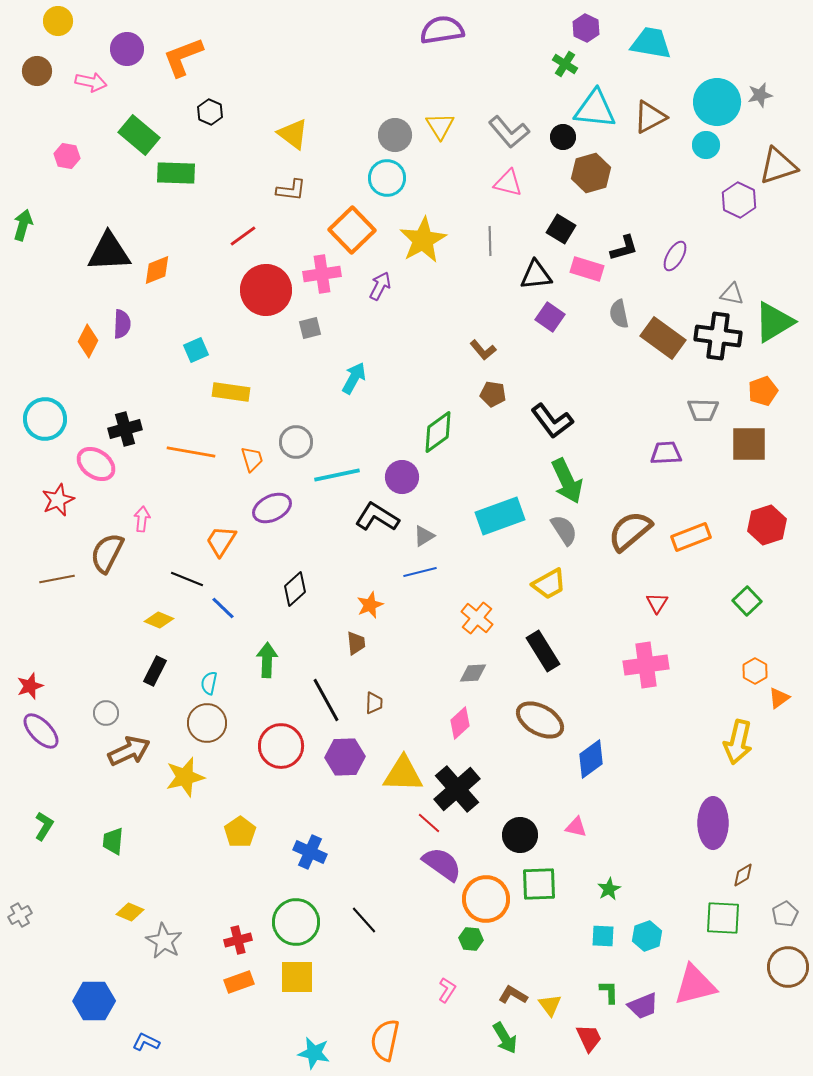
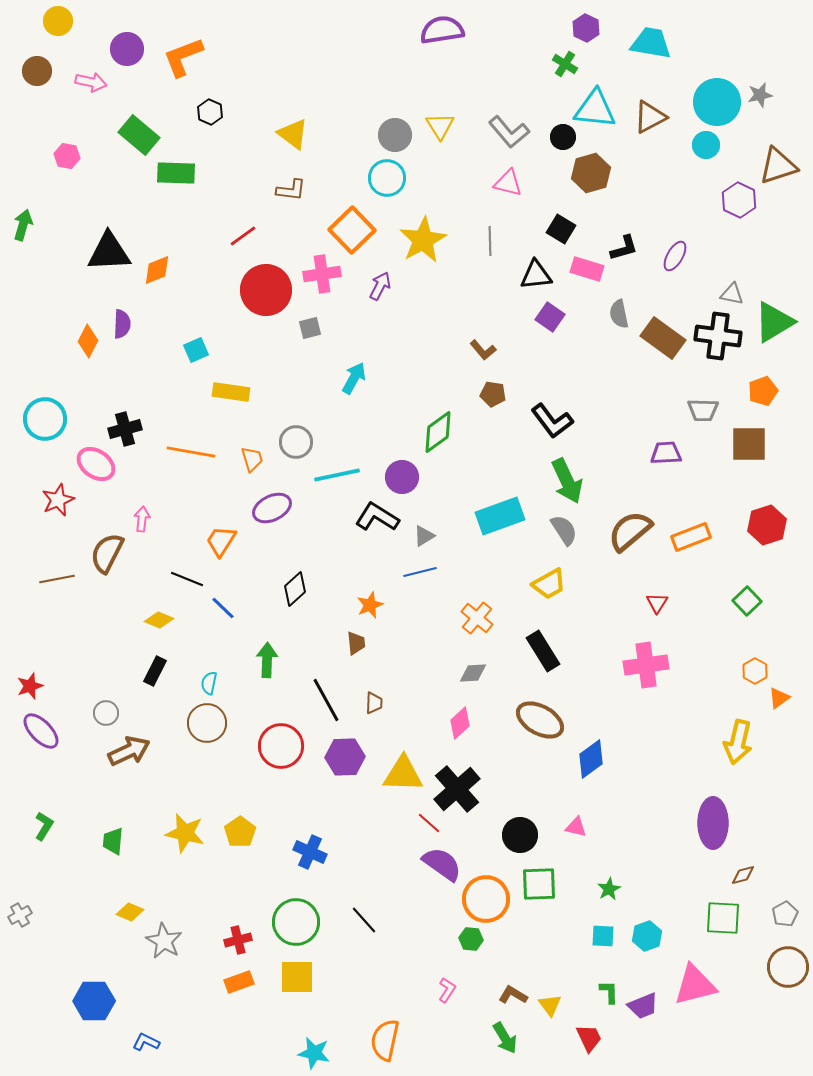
yellow star at (185, 777): moved 56 px down; rotated 27 degrees clockwise
brown diamond at (743, 875): rotated 15 degrees clockwise
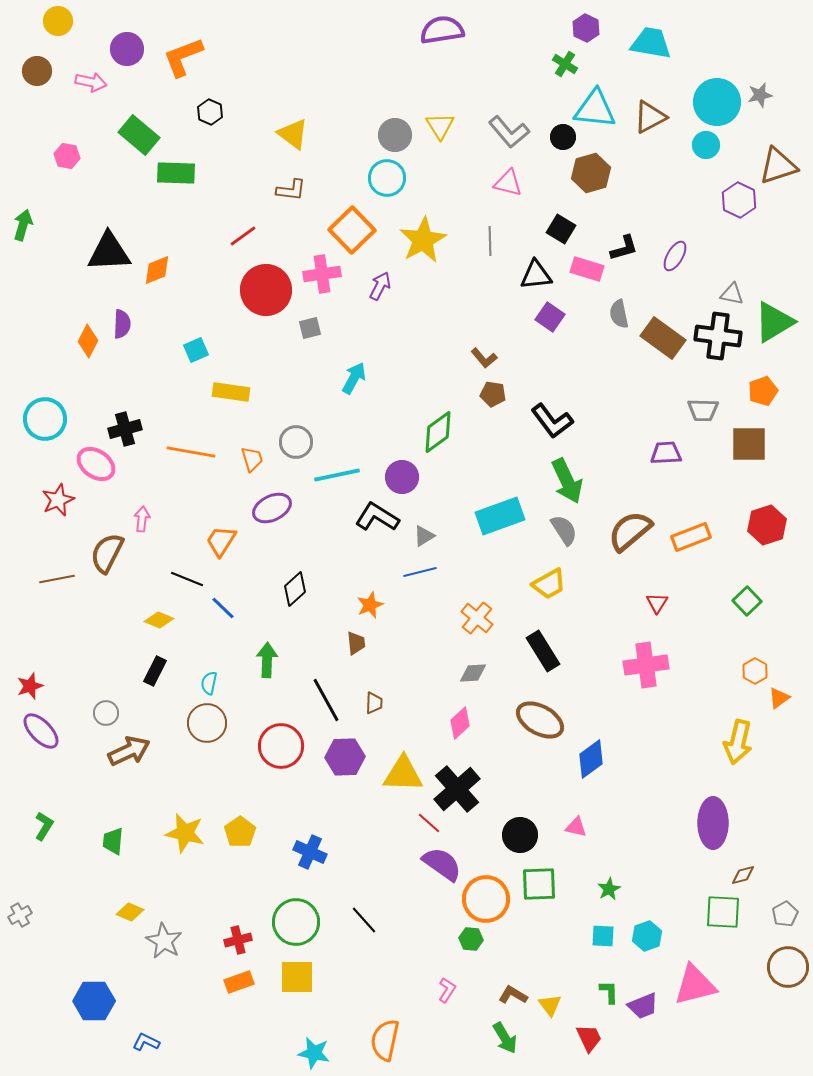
brown L-shape at (483, 350): moved 1 px right, 8 px down
green square at (723, 918): moved 6 px up
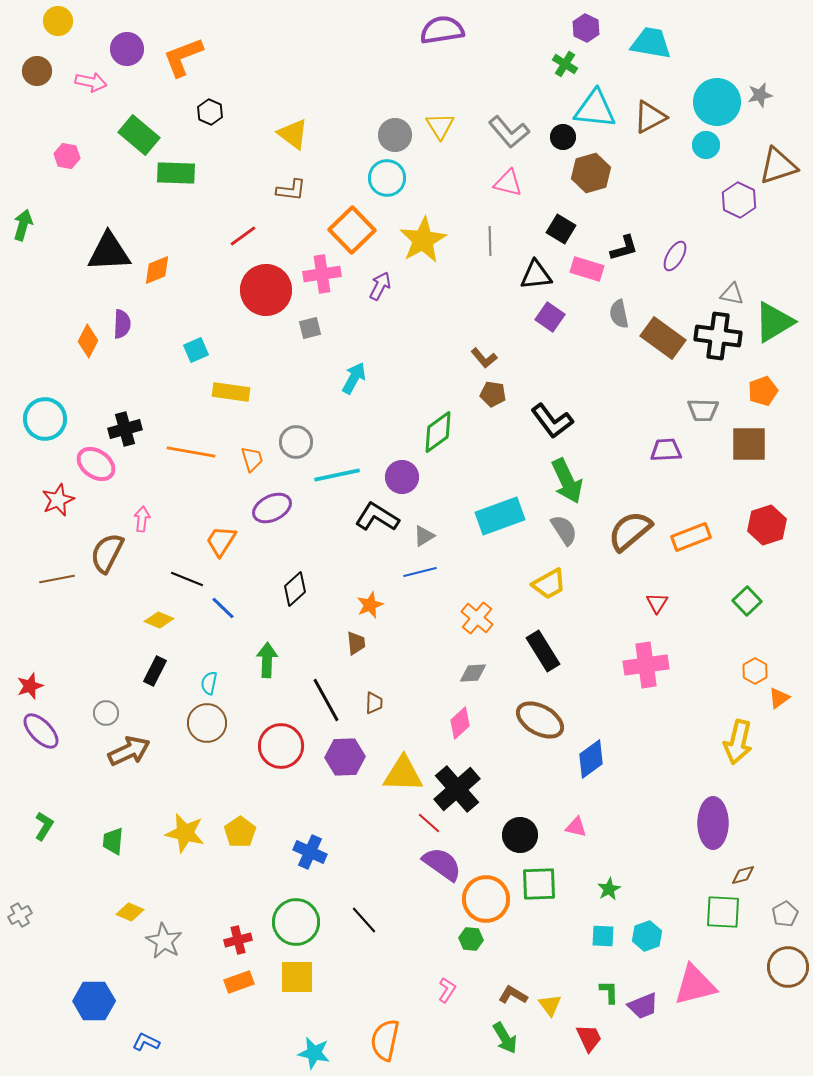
purple trapezoid at (666, 453): moved 3 px up
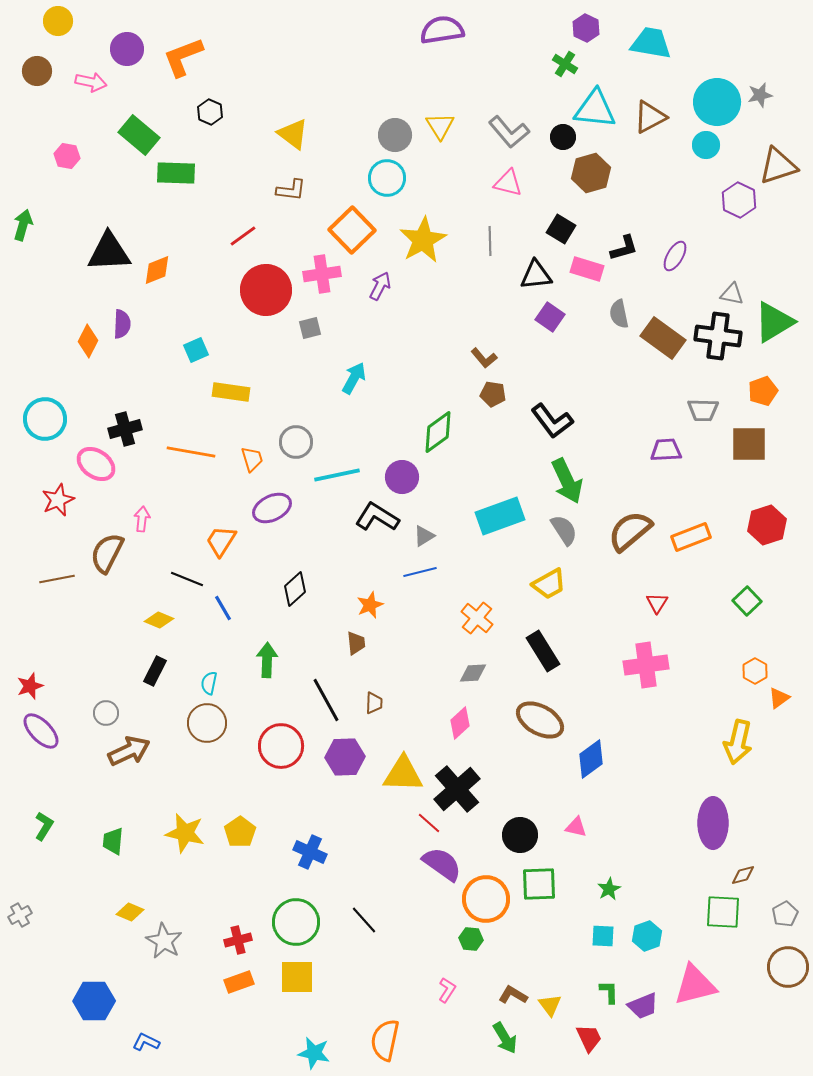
blue line at (223, 608): rotated 16 degrees clockwise
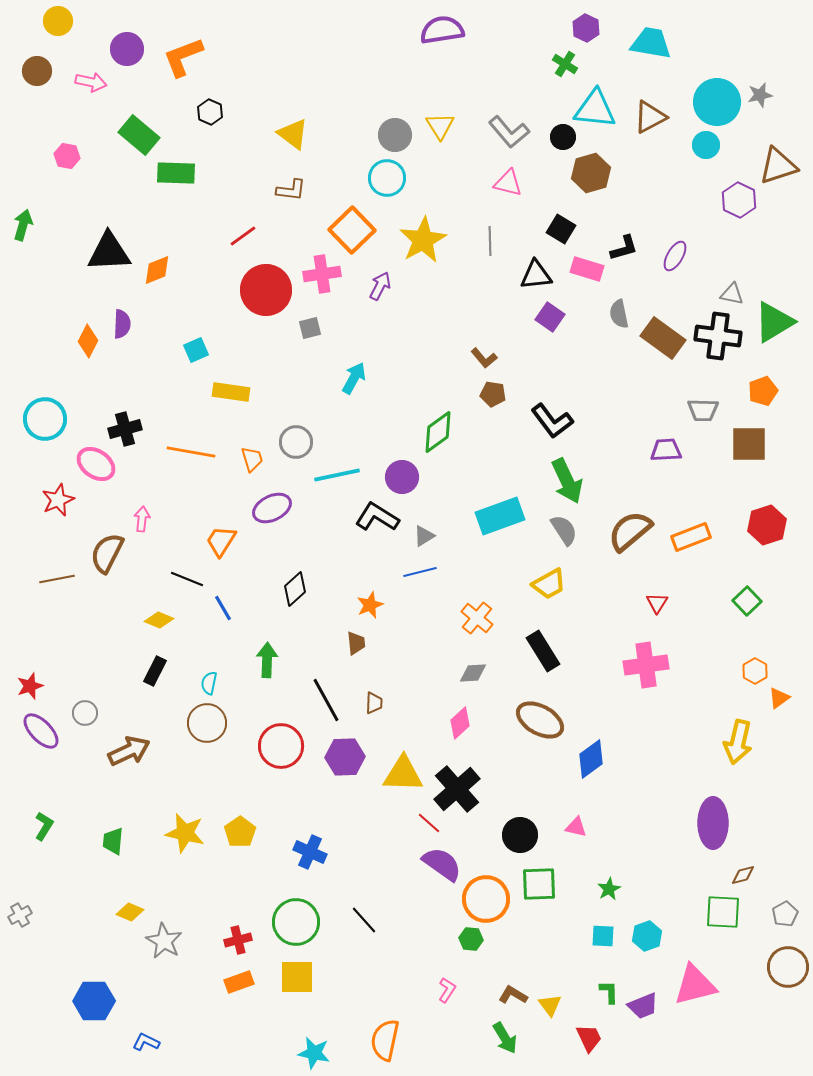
gray circle at (106, 713): moved 21 px left
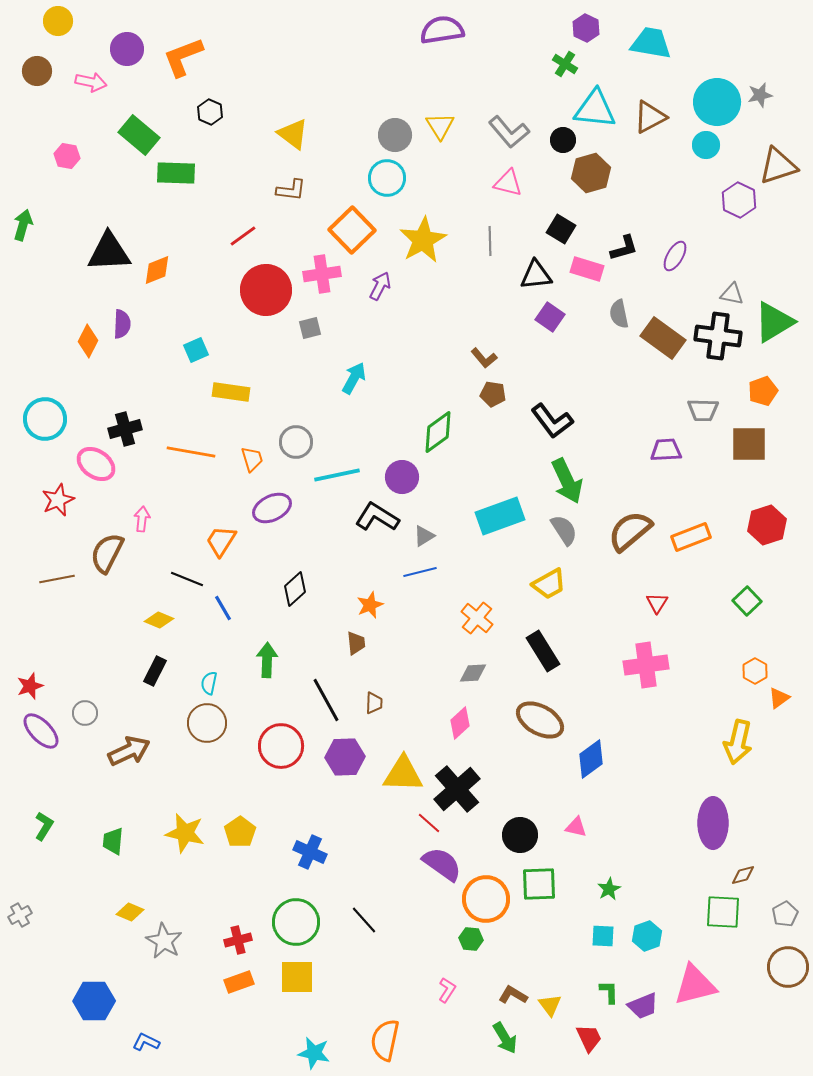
black circle at (563, 137): moved 3 px down
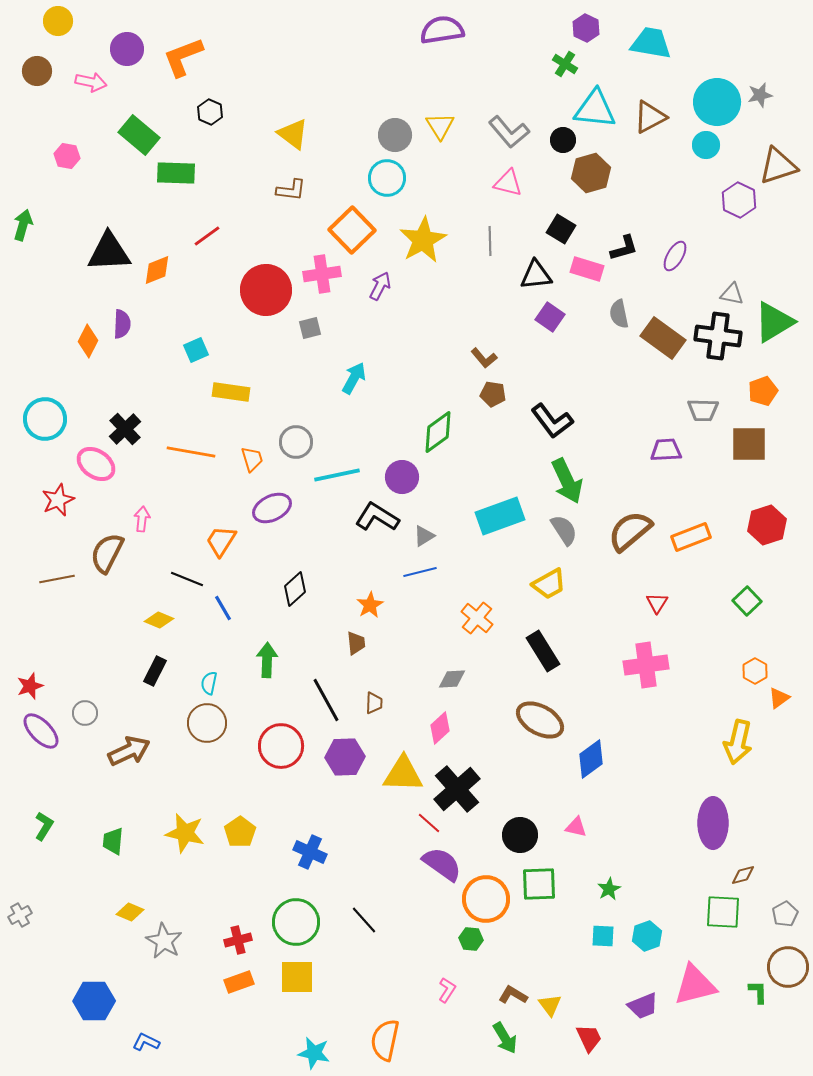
red line at (243, 236): moved 36 px left
black cross at (125, 429): rotated 28 degrees counterclockwise
orange star at (370, 605): rotated 8 degrees counterclockwise
gray diamond at (473, 673): moved 21 px left, 6 px down
pink diamond at (460, 723): moved 20 px left, 5 px down
green L-shape at (609, 992): moved 149 px right
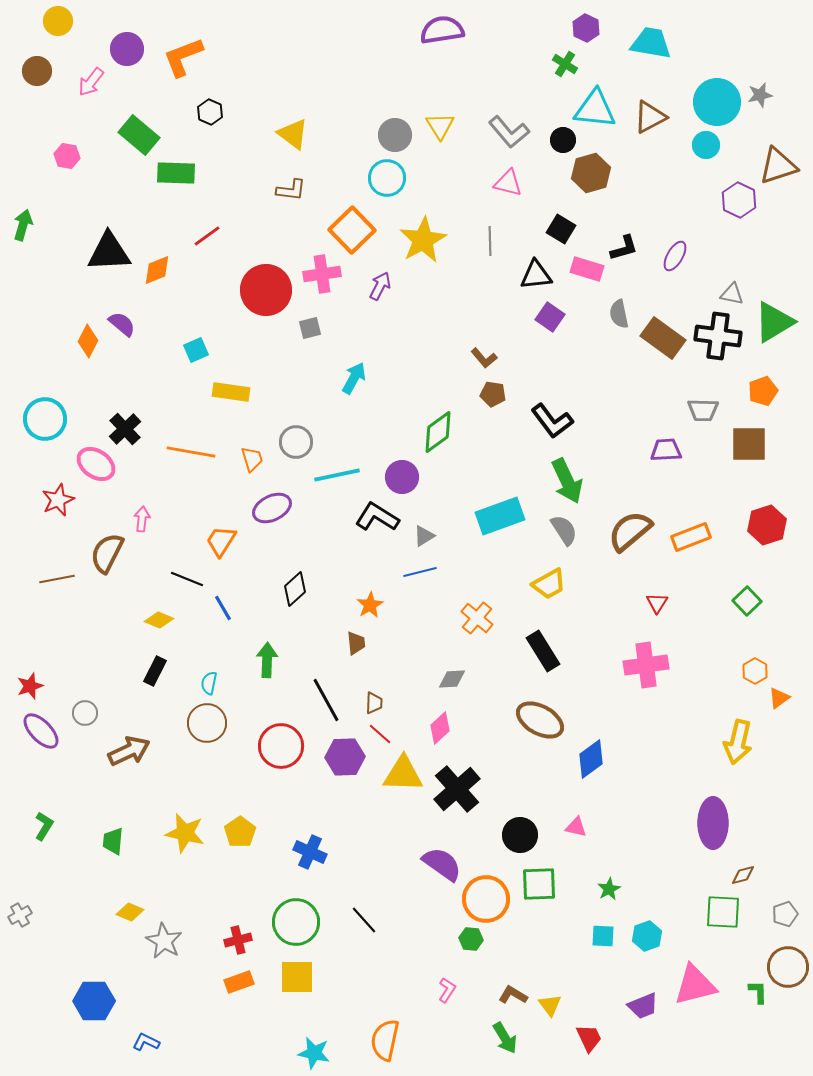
pink arrow at (91, 82): rotated 116 degrees clockwise
purple semicircle at (122, 324): rotated 52 degrees counterclockwise
red line at (429, 823): moved 49 px left, 89 px up
gray pentagon at (785, 914): rotated 10 degrees clockwise
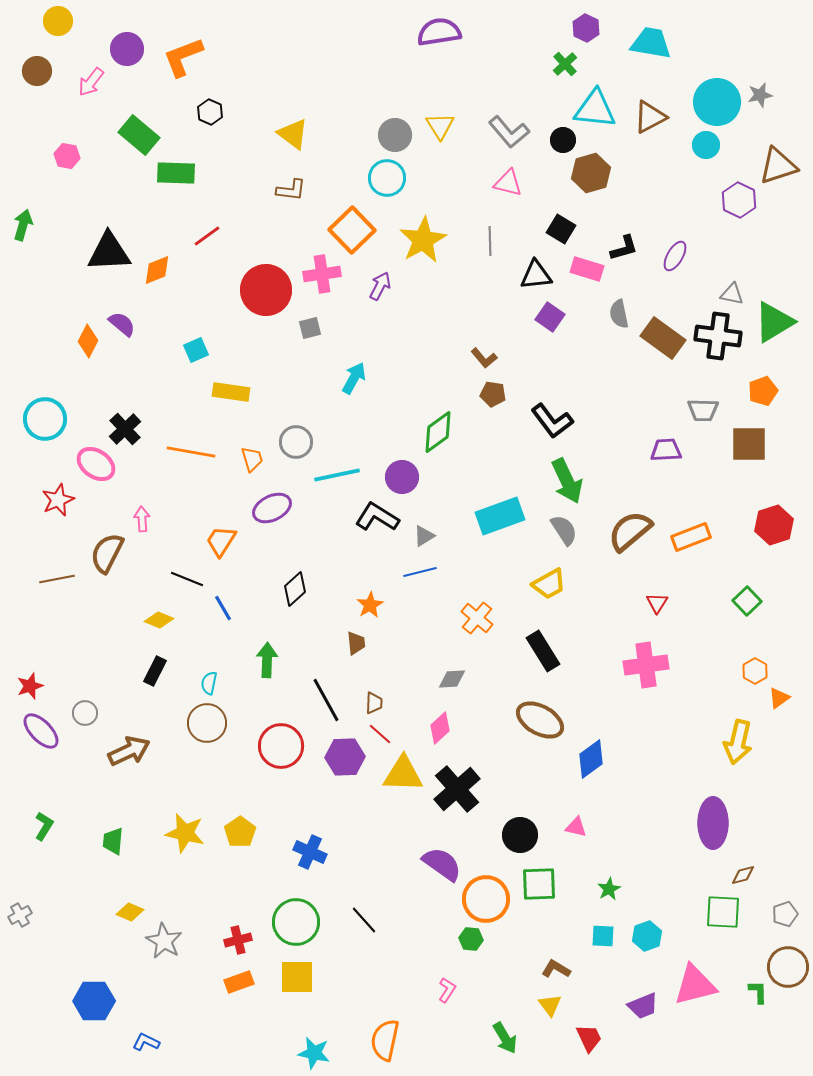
purple semicircle at (442, 30): moved 3 px left, 2 px down
green cross at (565, 64): rotated 15 degrees clockwise
pink arrow at (142, 519): rotated 10 degrees counterclockwise
red hexagon at (767, 525): moved 7 px right
brown L-shape at (513, 995): moved 43 px right, 26 px up
